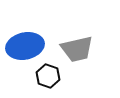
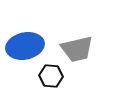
black hexagon: moved 3 px right; rotated 15 degrees counterclockwise
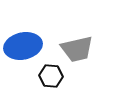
blue ellipse: moved 2 px left
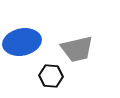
blue ellipse: moved 1 px left, 4 px up
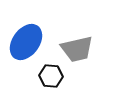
blue ellipse: moved 4 px right; rotated 42 degrees counterclockwise
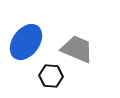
gray trapezoid: rotated 144 degrees counterclockwise
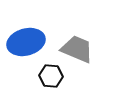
blue ellipse: rotated 39 degrees clockwise
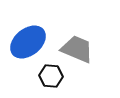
blue ellipse: moved 2 px right; rotated 24 degrees counterclockwise
